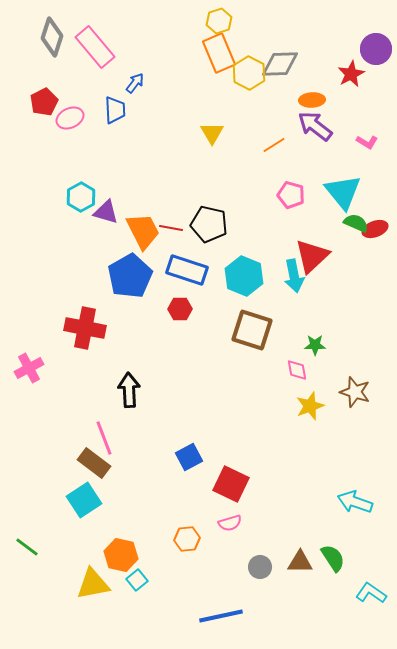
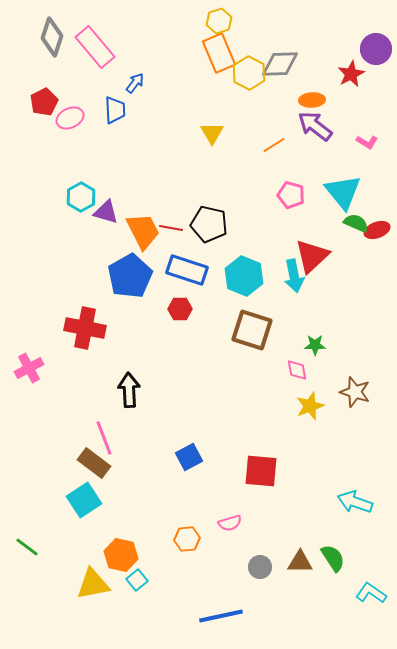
red ellipse at (375, 229): moved 2 px right, 1 px down
red square at (231, 484): moved 30 px right, 13 px up; rotated 21 degrees counterclockwise
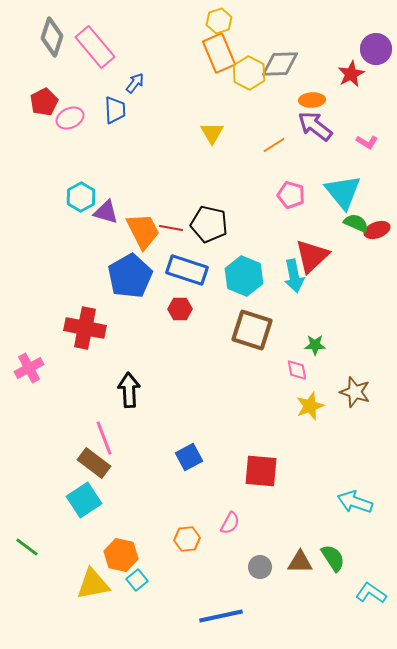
pink semicircle at (230, 523): rotated 45 degrees counterclockwise
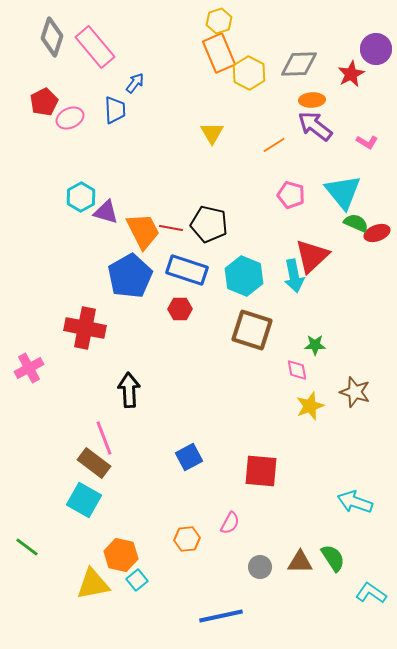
gray diamond at (280, 64): moved 19 px right
red ellipse at (377, 230): moved 3 px down
cyan square at (84, 500): rotated 28 degrees counterclockwise
